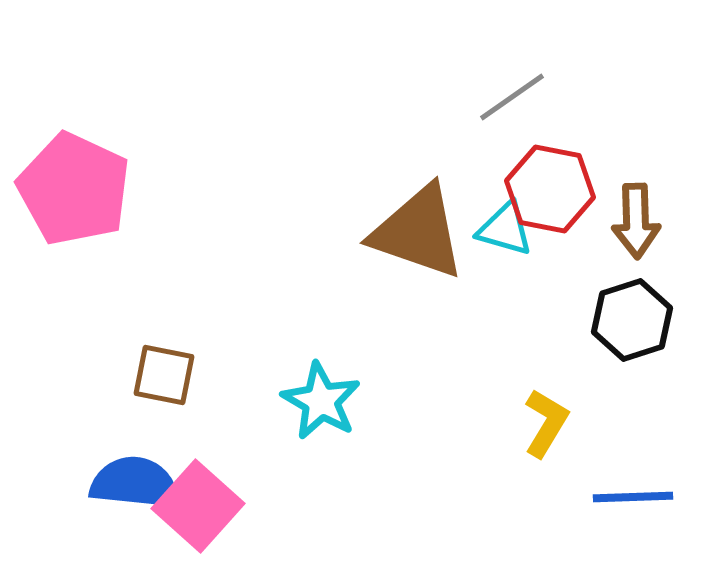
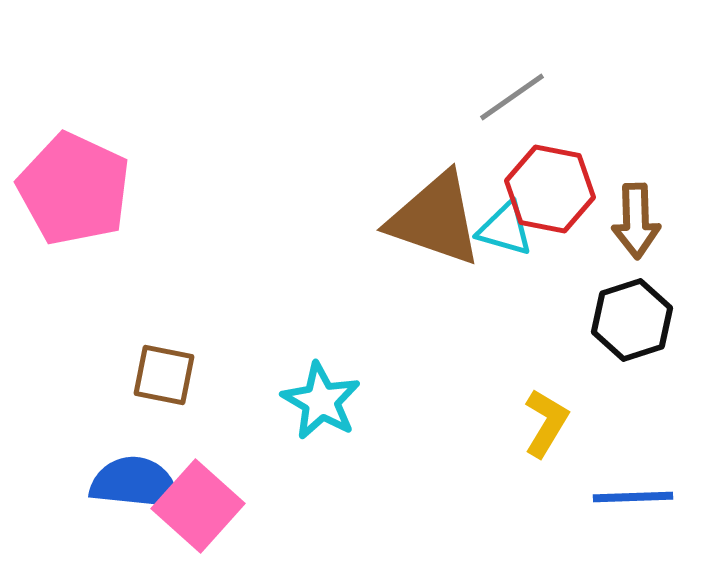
brown triangle: moved 17 px right, 13 px up
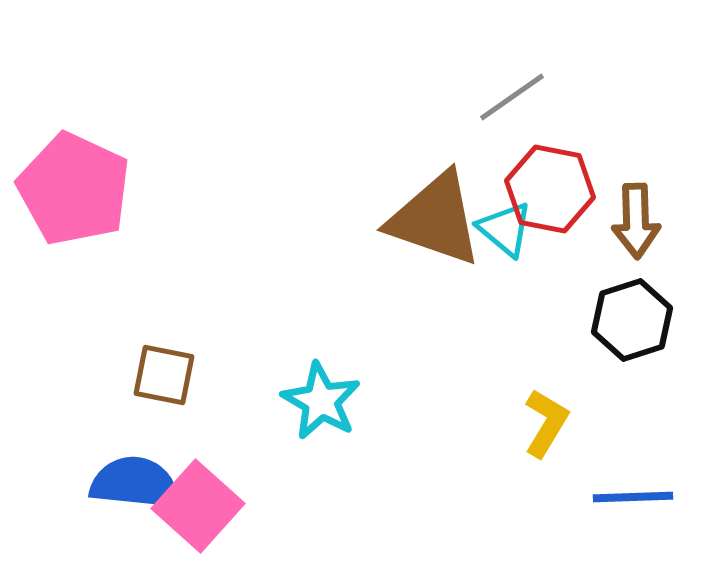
cyan triangle: rotated 24 degrees clockwise
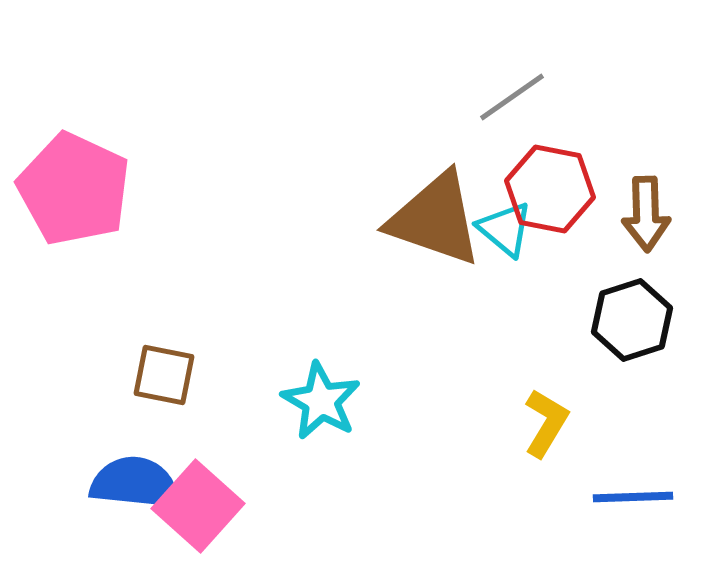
brown arrow: moved 10 px right, 7 px up
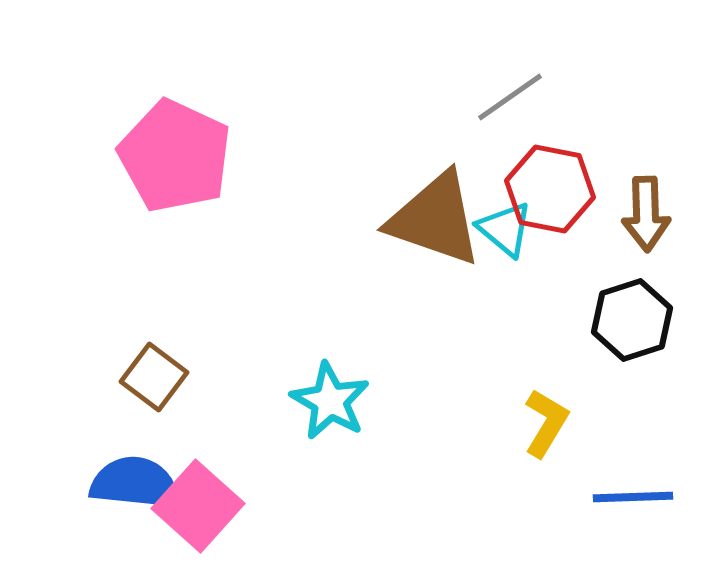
gray line: moved 2 px left
pink pentagon: moved 101 px right, 33 px up
brown square: moved 10 px left, 2 px down; rotated 26 degrees clockwise
cyan star: moved 9 px right
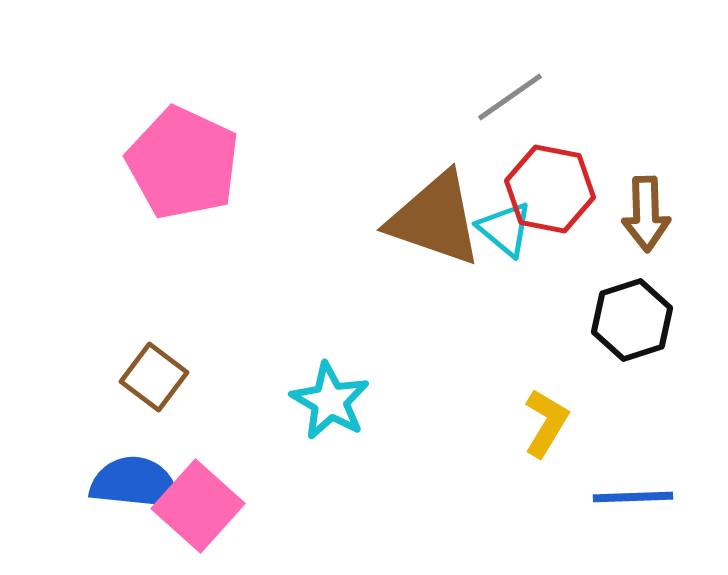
pink pentagon: moved 8 px right, 7 px down
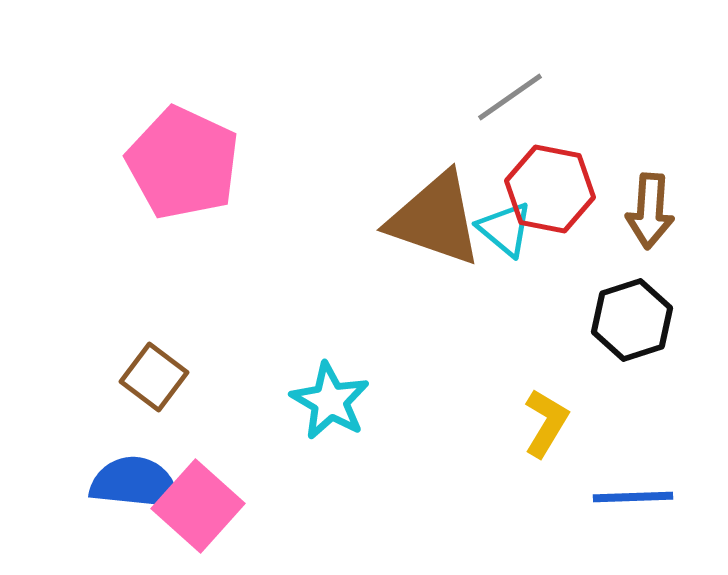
brown arrow: moved 4 px right, 3 px up; rotated 6 degrees clockwise
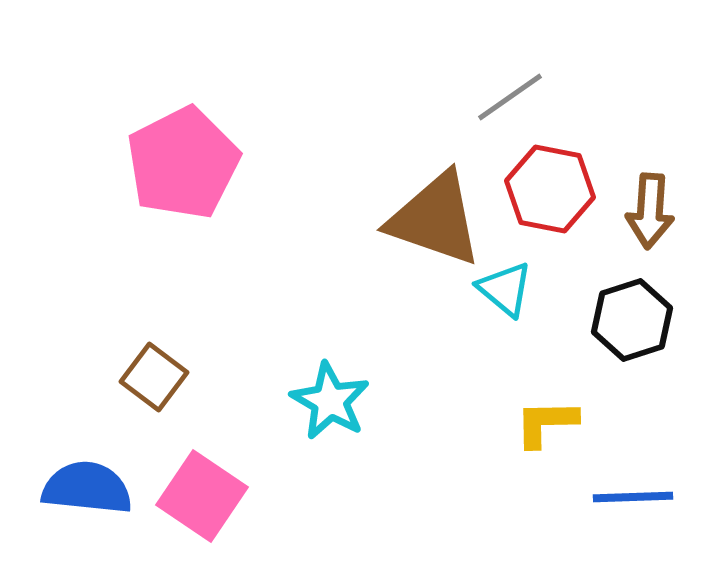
pink pentagon: rotated 20 degrees clockwise
cyan triangle: moved 60 px down
yellow L-shape: rotated 122 degrees counterclockwise
blue semicircle: moved 48 px left, 5 px down
pink square: moved 4 px right, 10 px up; rotated 8 degrees counterclockwise
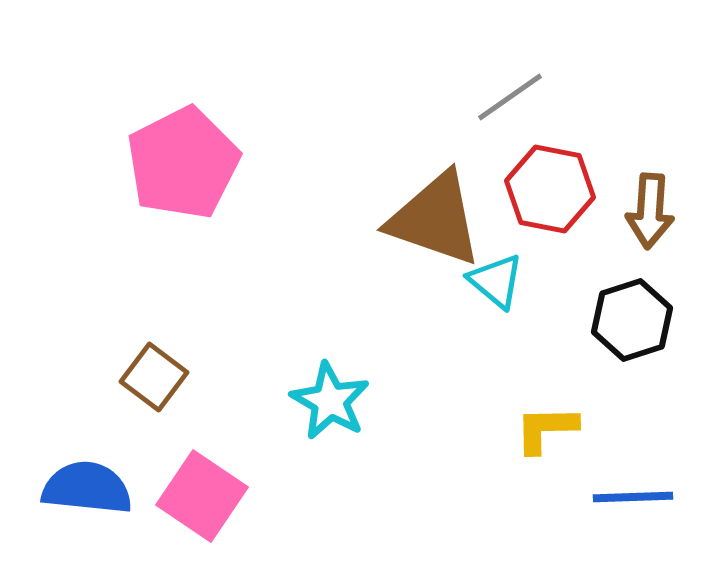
cyan triangle: moved 9 px left, 8 px up
yellow L-shape: moved 6 px down
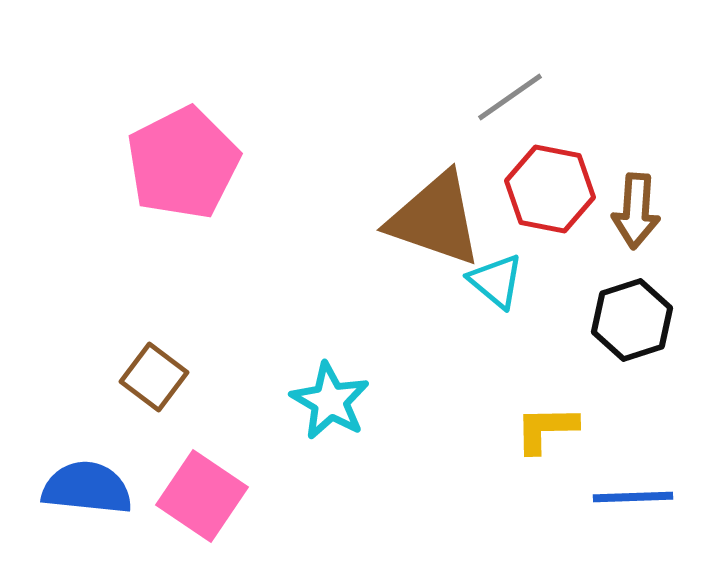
brown arrow: moved 14 px left
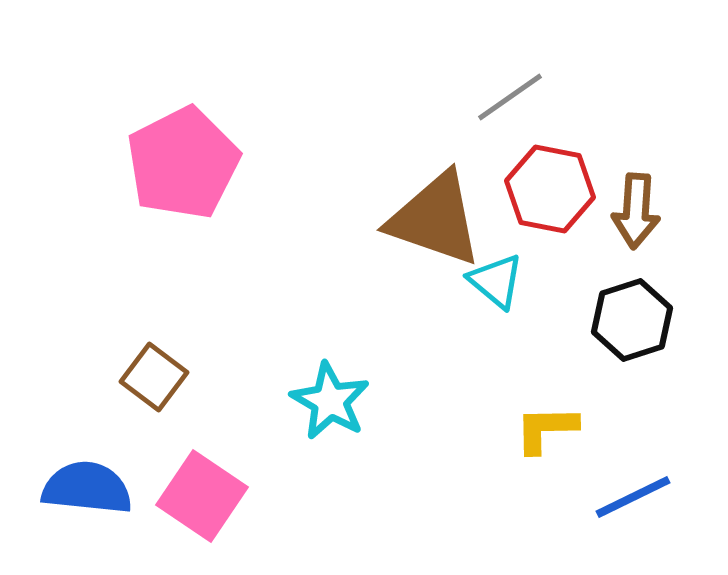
blue line: rotated 24 degrees counterclockwise
